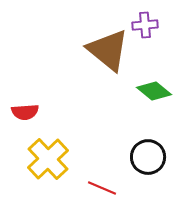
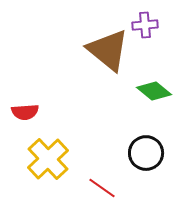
black circle: moved 2 px left, 4 px up
red line: rotated 12 degrees clockwise
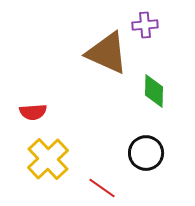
brown triangle: moved 1 px left, 3 px down; rotated 15 degrees counterclockwise
green diamond: rotated 52 degrees clockwise
red semicircle: moved 8 px right
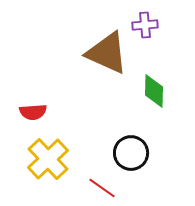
black circle: moved 15 px left
